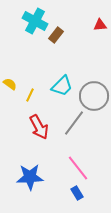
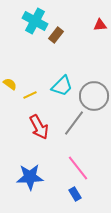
yellow line: rotated 40 degrees clockwise
blue rectangle: moved 2 px left, 1 px down
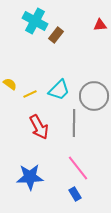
cyan trapezoid: moved 3 px left, 4 px down
yellow line: moved 1 px up
gray line: rotated 36 degrees counterclockwise
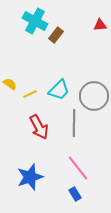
blue star: rotated 16 degrees counterclockwise
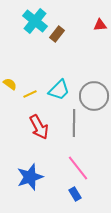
cyan cross: rotated 10 degrees clockwise
brown rectangle: moved 1 px right, 1 px up
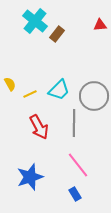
yellow semicircle: rotated 24 degrees clockwise
pink line: moved 3 px up
